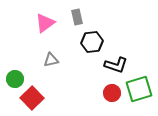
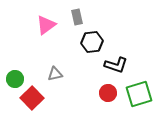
pink triangle: moved 1 px right, 2 px down
gray triangle: moved 4 px right, 14 px down
green square: moved 5 px down
red circle: moved 4 px left
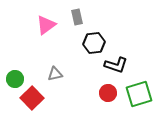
black hexagon: moved 2 px right, 1 px down
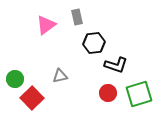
gray triangle: moved 5 px right, 2 px down
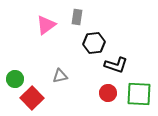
gray rectangle: rotated 21 degrees clockwise
green square: rotated 20 degrees clockwise
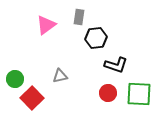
gray rectangle: moved 2 px right
black hexagon: moved 2 px right, 5 px up
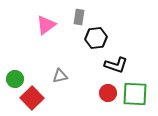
green square: moved 4 px left
